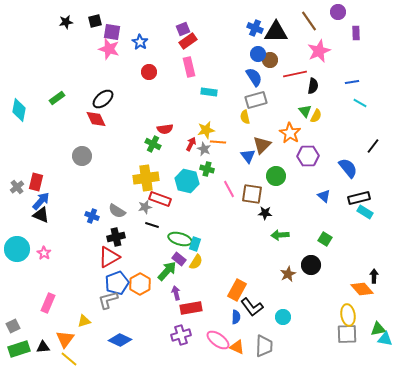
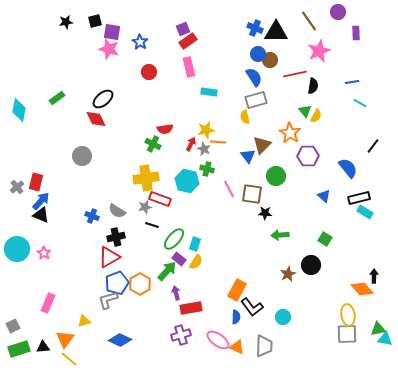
green ellipse at (180, 239): moved 6 px left; rotated 65 degrees counterclockwise
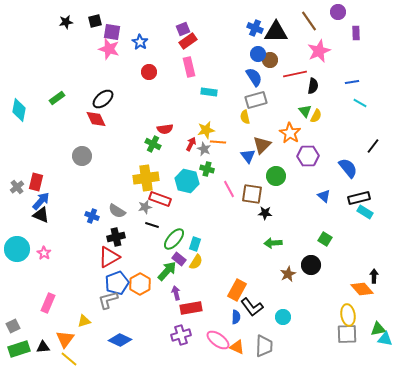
green arrow at (280, 235): moved 7 px left, 8 px down
